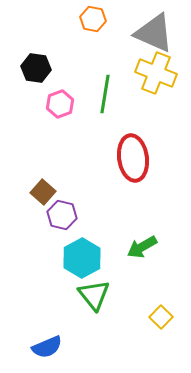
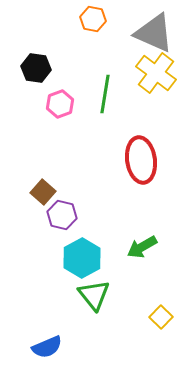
yellow cross: rotated 15 degrees clockwise
red ellipse: moved 8 px right, 2 px down
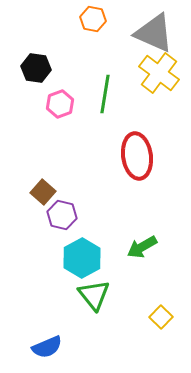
yellow cross: moved 3 px right
red ellipse: moved 4 px left, 4 px up
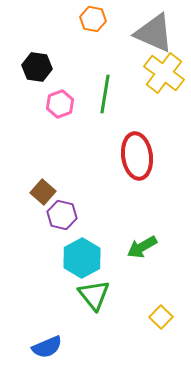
black hexagon: moved 1 px right, 1 px up
yellow cross: moved 5 px right
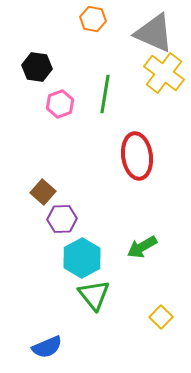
purple hexagon: moved 4 px down; rotated 16 degrees counterclockwise
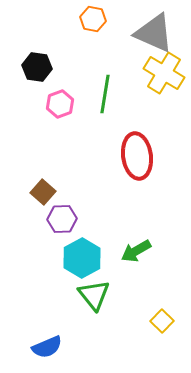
yellow cross: rotated 6 degrees counterclockwise
green arrow: moved 6 px left, 4 px down
yellow square: moved 1 px right, 4 px down
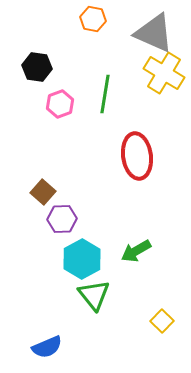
cyan hexagon: moved 1 px down
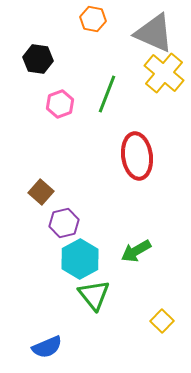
black hexagon: moved 1 px right, 8 px up
yellow cross: rotated 9 degrees clockwise
green line: moved 2 px right; rotated 12 degrees clockwise
brown square: moved 2 px left
purple hexagon: moved 2 px right, 4 px down; rotated 12 degrees counterclockwise
cyan hexagon: moved 2 px left
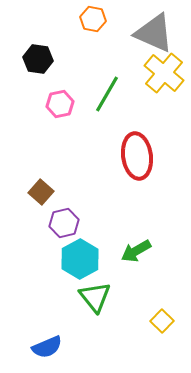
green line: rotated 9 degrees clockwise
pink hexagon: rotated 8 degrees clockwise
green triangle: moved 1 px right, 2 px down
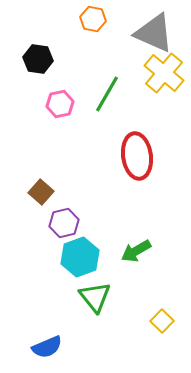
cyan hexagon: moved 2 px up; rotated 9 degrees clockwise
